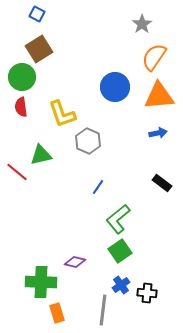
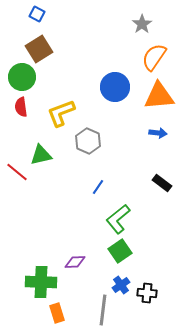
yellow L-shape: moved 1 px left, 1 px up; rotated 88 degrees clockwise
blue arrow: rotated 18 degrees clockwise
purple diamond: rotated 15 degrees counterclockwise
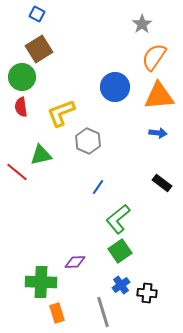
gray line: moved 2 px down; rotated 24 degrees counterclockwise
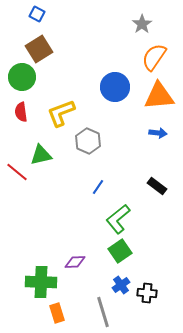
red semicircle: moved 5 px down
black rectangle: moved 5 px left, 3 px down
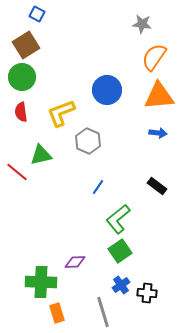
gray star: rotated 30 degrees counterclockwise
brown square: moved 13 px left, 4 px up
blue circle: moved 8 px left, 3 px down
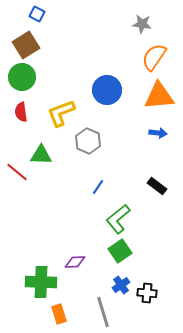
green triangle: rotated 15 degrees clockwise
orange rectangle: moved 2 px right, 1 px down
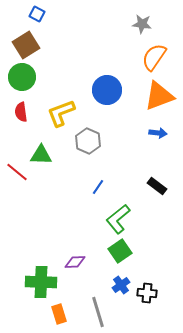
orange triangle: rotated 16 degrees counterclockwise
gray line: moved 5 px left
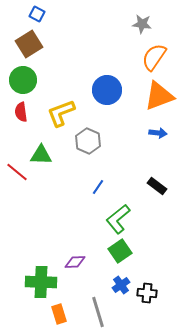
brown square: moved 3 px right, 1 px up
green circle: moved 1 px right, 3 px down
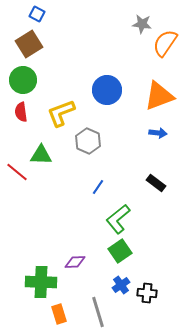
orange semicircle: moved 11 px right, 14 px up
black rectangle: moved 1 px left, 3 px up
